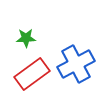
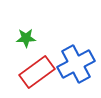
red rectangle: moved 5 px right, 2 px up
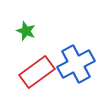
green star: moved 7 px up; rotated 24 degrees clockwise
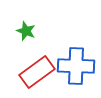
blue cross: moved 2 px down; rotated 30 degrees clockwise
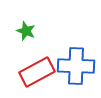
red rectangle: rotated 8 degrees clockwise
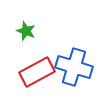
blue cross: moved 2 px left, 1 px down; rotated 15 degrees clockwise
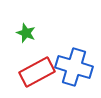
green star: moved 2 px down
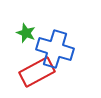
blue cross: moved 19 px left, 18 px up
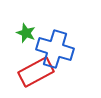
red rectangle: moved 1 px left
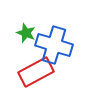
blue cross: moved 1 px left, 4 px up
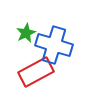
green star: rotated 24 degrees clockwise
